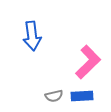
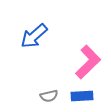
blue arrow: moved 2 px right; rotated 56 degrees clockwise
gray semicircle: moved 5 px left
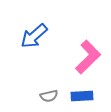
pink L-shape: moved 5 px up
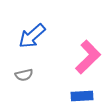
blue arrow: moved 2 px left
gray semicircle: moved 25 px left, 21 px up
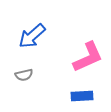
pink L-shape: rotated 20 degrees clockwise
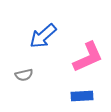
blue arrow: moved 11 px right
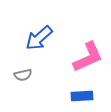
blue arrow: moved 4 px left, 2 px down
gray semicircle: moved 1 px left
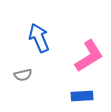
blue arrow: rotated 108 degrees clockwise
pink L-shape: moved 1 px right, 1 px up; rotated 8 degrees counterclockwise
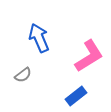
gray semicircle: rotated 24 degrees counterclockwise
blue rectangle: moved 6 px left; rotated 35 degrees counterclockwise
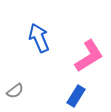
gray semicircle: moved 8 px left, 16 px down
blue rectangle: rotated 20 degrees counterclockwise
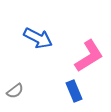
blue arrow: moved 1 px left; rotated 140 degrees clockwise
blue rectangle: moved 2 px left, 5 px up; rotated 55 degrees counterclockwise
